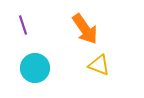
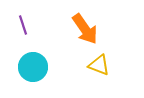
cyan circle: moved 2 px left, 1 px up
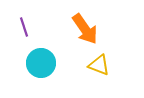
purple line: moved 1 px right, 2 px down
cyan circle: moved 8 px right, 4 px up
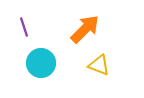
orange arrow: rotated 100 degrees counterclockwise
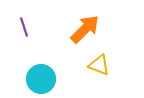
cyan circle: moved 16 px down
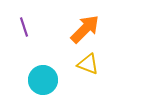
yellow triangle: moved 11 px left, 1 px up
cyan circle: moved 2 px right, 1 px down
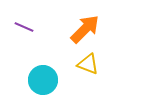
purple line: rotated 48 degrees counterclockwise
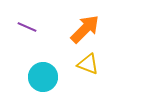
purple line: moved 3 px right
cyan circle: moved 3 px up
